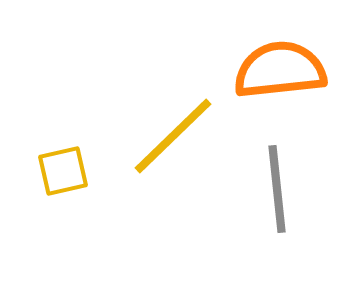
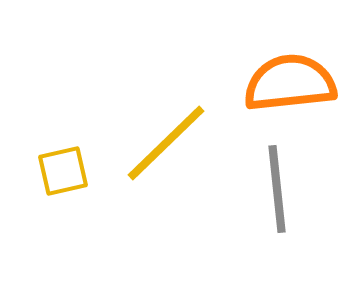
orange semicircle: moved 10 px right, 13 px down
yellow line: moved 7 px left, 7 px down
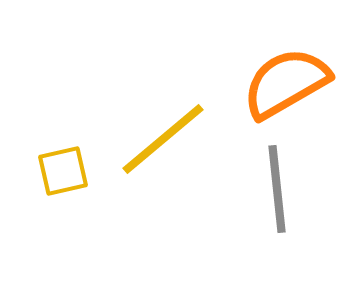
orange semicircle: moved 4 px left; rotated 24 degrees counterclockwise
yellow line: moved 3 px left, 4 px up; rotated 4 degrees clockwise
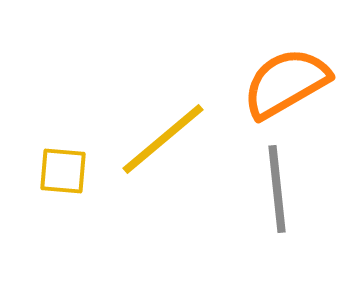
yellow square: rotated 18 degrees clockwise
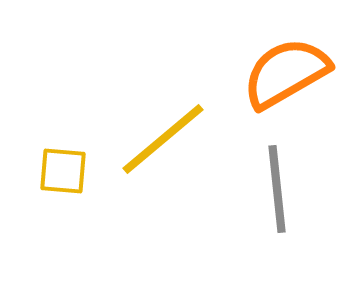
orange semicircle: moved 10 px up
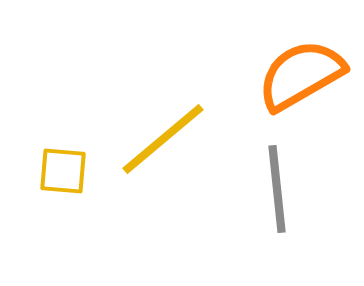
orange semicircle: moved 15 px right, 2 px down
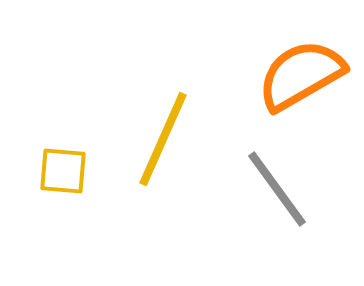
yellow line: rotated 26 degrees counterclockwise
gray line: rotated 30 degrees counterclockwise
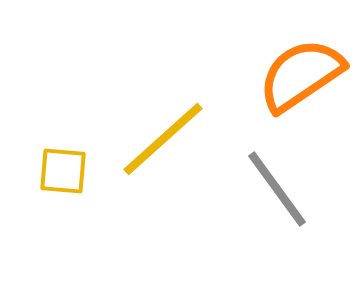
orange semicircle: rotated 4 degrees counterclockwise
yellow line: rotated 24 degrees clockwise
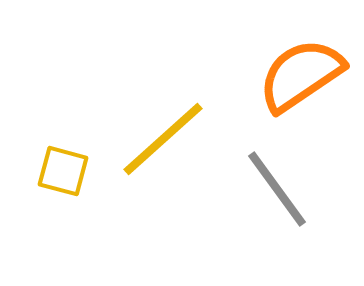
yellow square: rotated 10 degrees clockwise
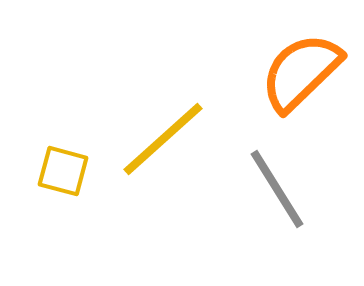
orange semicircle: moved 3 px up; rotated 10 degrees counterclockwise
gray line: rotated 4 degrees clockwise
